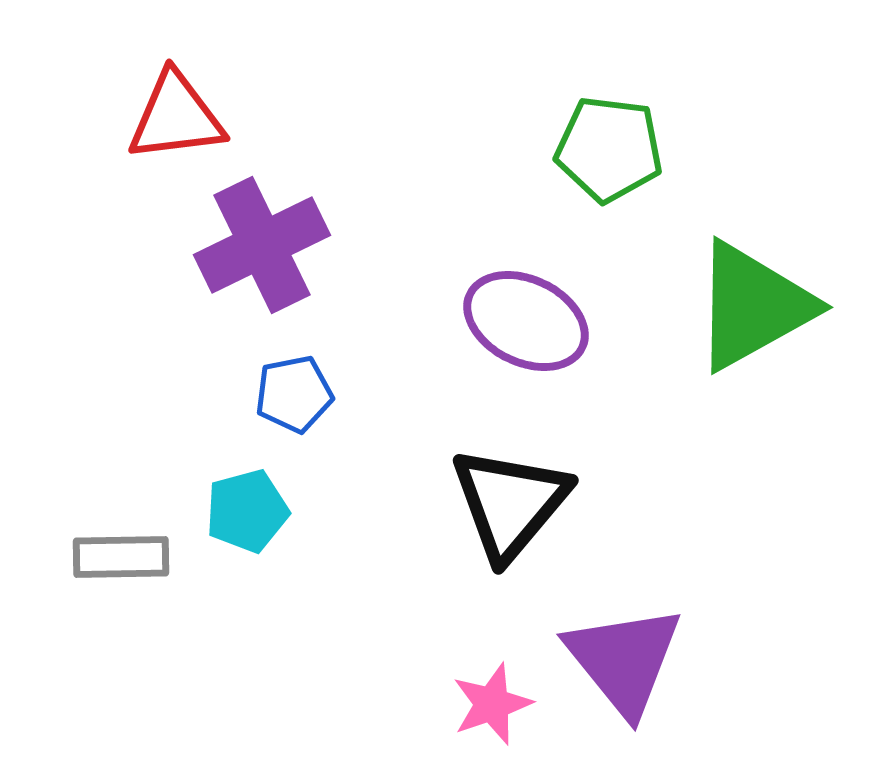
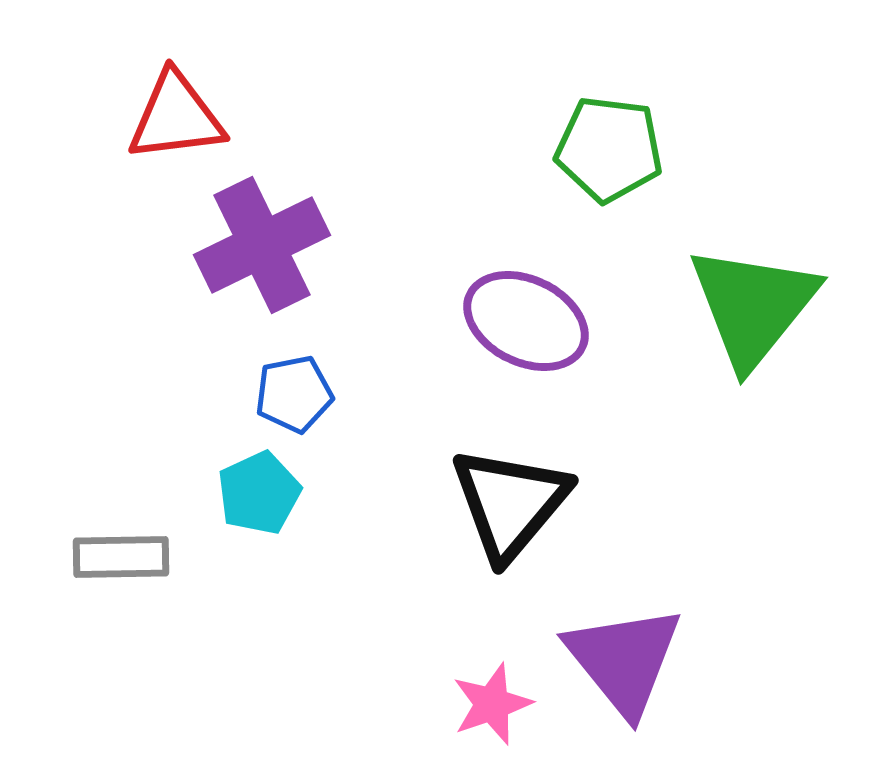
green triangle: rotated 22 degrees counterclockwise
cyan pentagon: moved 12 px right, 18 px up; rotated 10 degrees counterclockwise
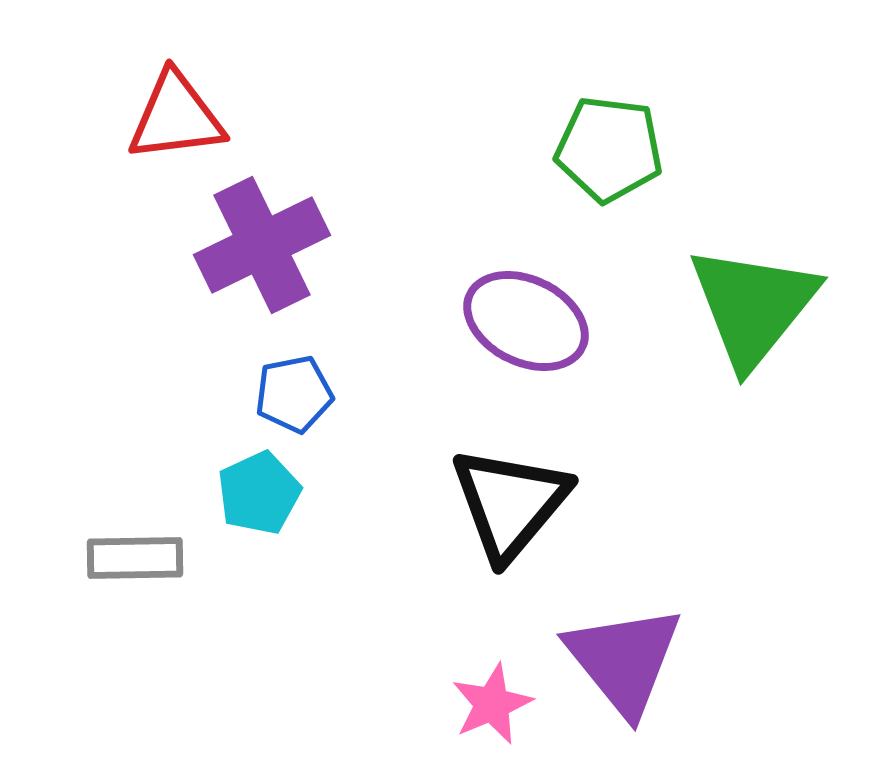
gray rectangle: moved 14 px right, 1 px down
pink star: rotated 4 degrees counterclockwise
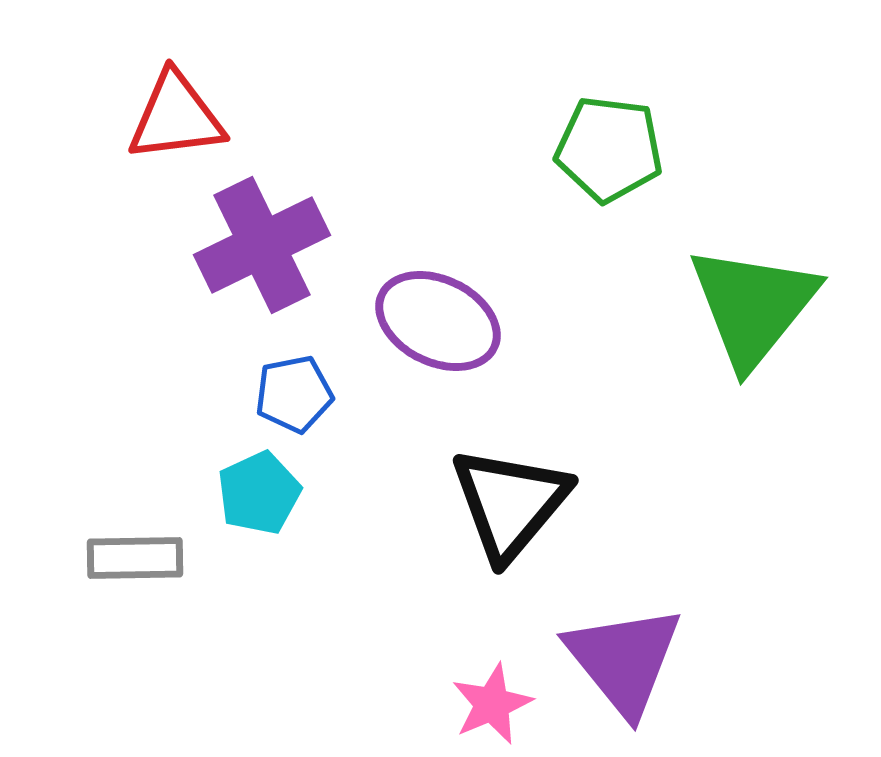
purple ellipse: moved 88 px left
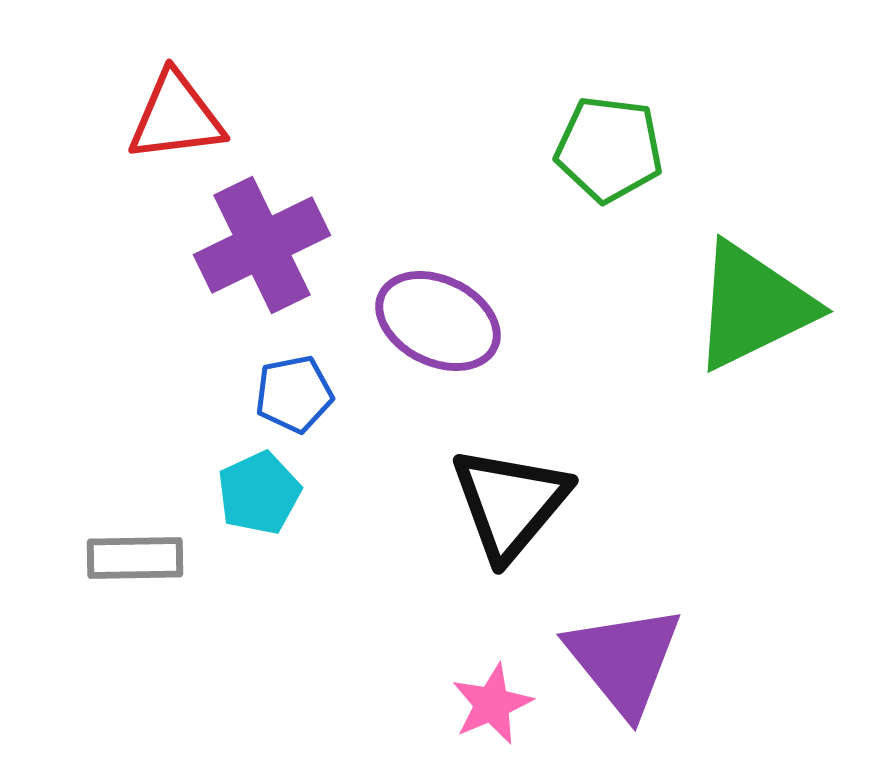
green triangle: rotated 25 degrees clockwise
